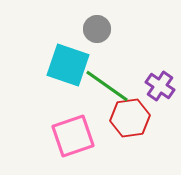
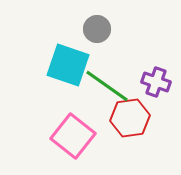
purple cross: moved 4 px left, 4 px up; rotated 16 degrees counterclockwise
pink square: rotated 33 degrees counterclockwise
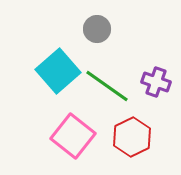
cyan square: moved 10 px left, 6 px down; rotated 30 degrees clockwise
red hexagon: moved 2 px right, 19 px down; rotated 18 degrees counterclockwise
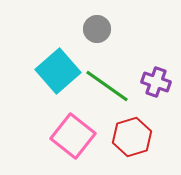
red hexagon: rotated 9 degrees clockwise
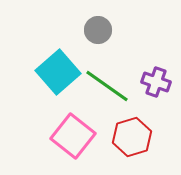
gray circle: moved 1 px right, 1 px down
cyan square: moved 1 px down
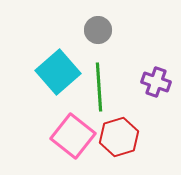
green line: moved 8 px left, 1 px down; rotated 51 degrees clockwise
red hexagon: moved 13 px left
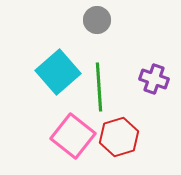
gray circle: moved 1 px left, 10 px up
purple cross: moved 2 px left, 3 px up
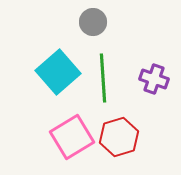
gray circle: moved 4 px left, 2 px down
green line: moved 4 px right, 9 px up
pink square: moved 1 px left, 1 px down; rotated 21 degrees clockwise
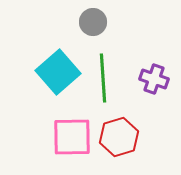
pink square: rotated 30 degrees clockwise
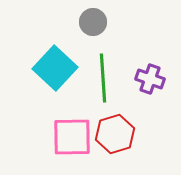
cyan square: moved 3 px left, 4 px up; rotated 6 degrees counterclockwise
purple cross: moved 4 px left
red hexagon: moved 4 px left, 3 px up
